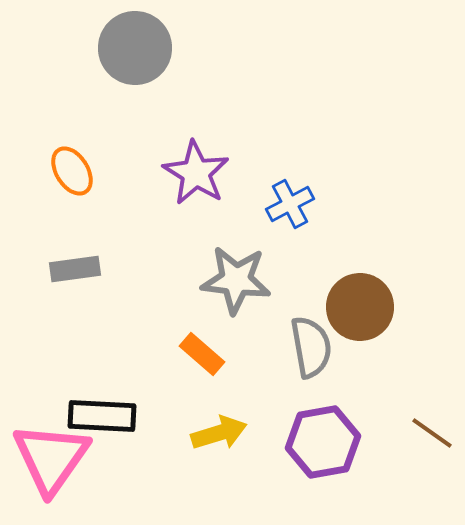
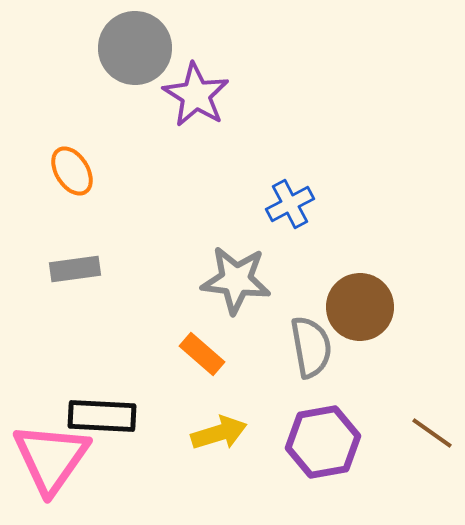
purple star: moved 78 px up
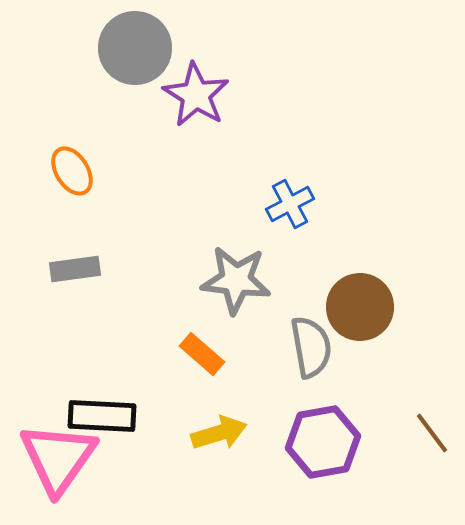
brown line: rotated 18 degrees clockwise
pink triangle: moved 7 px right
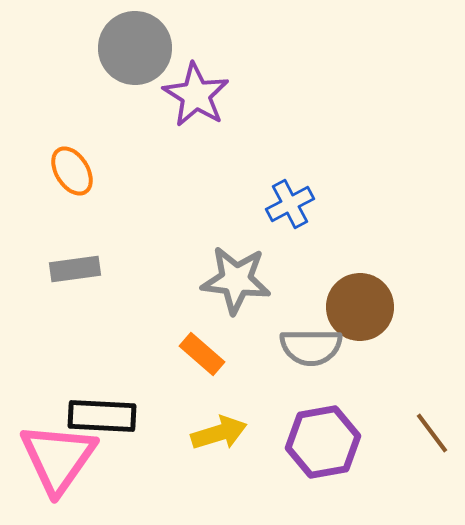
gray semicircle: rotated 100 degrees clockwise
